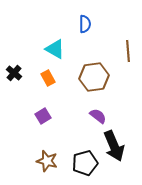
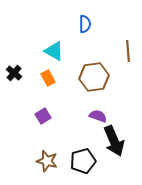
cyan triangle: moved 1 px left, 2 px down
purple semicircle: rotated 18 degrees counterclockwise
black arrow: moved 5 px up
black pentagon: moved 2 px left, 2 px up
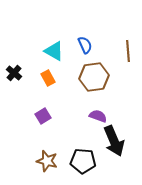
blue semicircle: moved 21 px down; rotated 24 degrees counterclockwise
black pentagon: rotated 20 degrees clockwise
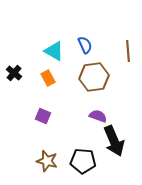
purple square: rotated 35 degrees counterclockwise
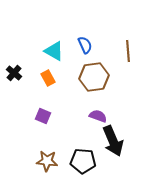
black arrow: moved 1 px left
brown star: rotated 10 degrees counterclockwise
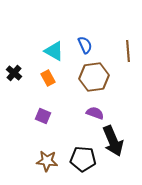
purple semicircle: moved 3 px left, 3 px up
black pentagon: moved 2 px up
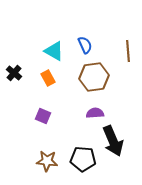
purple semicircle: rotated 24 degrees counterclockwise
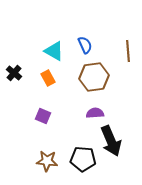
black arrow: moved 2 px left
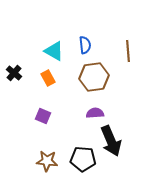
blue semicircle: rotated 18 degrees clockwise
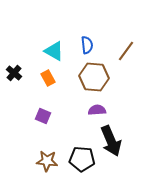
blue semicircle: moved 2 px right
brown line: moved 2 px left; rotated 40 degrees clockwise
brown hexagon: rotated 12 degrees clockwise
purple semicircle: moved 2 px right, 3 px up
black pentagon: moved 1 px left
